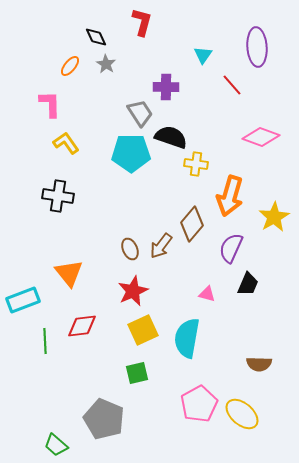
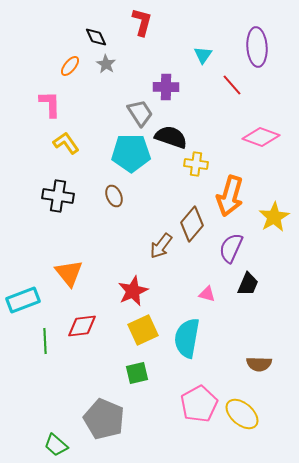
brown ellipse: moved 16 px left, 53 px up
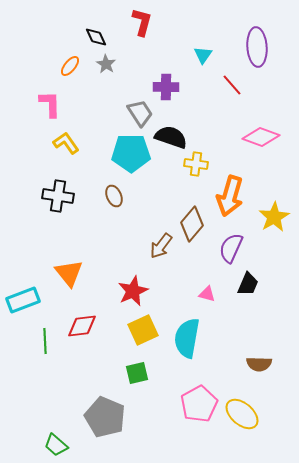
gray pentagon: moved 1 px right, 2 px up
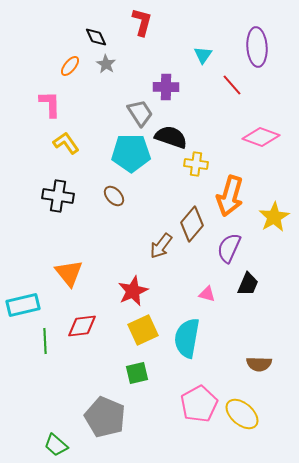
brown ellipse: rotated 20 degrees counterclockwise
purple semicircle: moved 2 px left
cyan rectangle: moved 5 px down; rotated 8 degrees clockwise
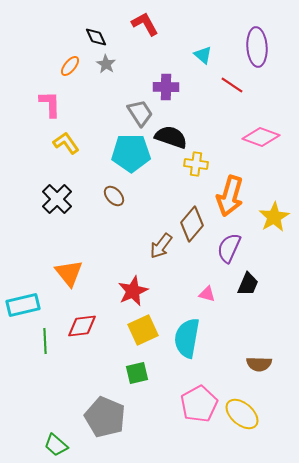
red L-shape: moved 3 px right, 2 px down; rotated 44 degrees counterclockwise
cyan triangle: rotated 24 degrees counterclockwise
red line: rotated 15 degrees counterclockwise
black cross: moved 1 px left, 3 px down; rotated 36 degrees clockwise
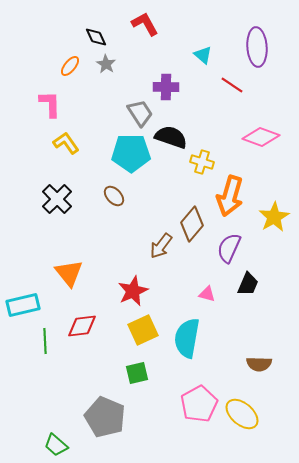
yellow cross: moved 6 px right, 2 px up; rotated 10 degrees clockwise
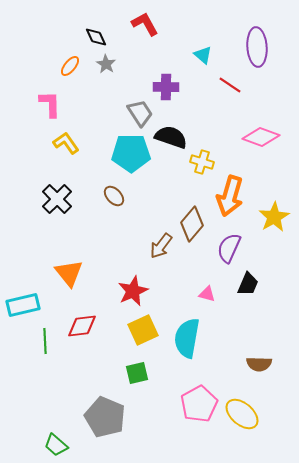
red line: moved 2 px left
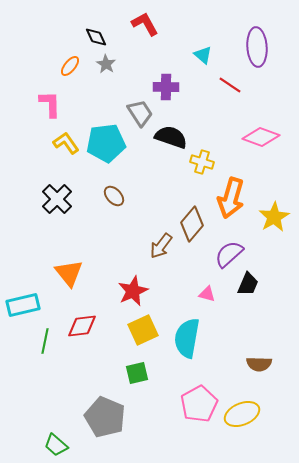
cyan pentagon: moved 25 px left, 10 px up; rotated 6 degrees counterclockwise
orange arrow: moved 1 px right, 2 px down
purple semicircle: moved 6 px down; rotated 24 degrees clockwise
green line: rotated 15 degrees clockwise
yellow ellipse: rotated 64 degrees counterclockwise
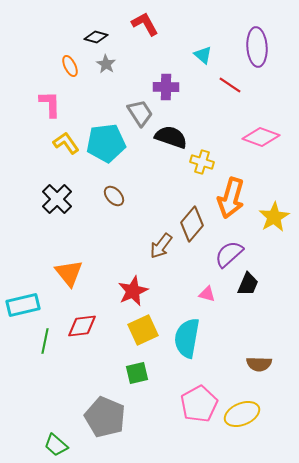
black diamond: rotated 50 degrees counterclockwise
orange ellipse: rotated 65 degrees counterclockwise
